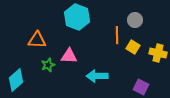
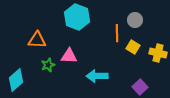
orange line: moved 2 px up
purple square: moved 1 px left; rotated 21 degrees clockwise
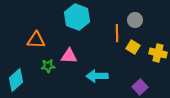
orange triangle: moved 1 px left
green star: moved 1 px down; rotated 16 degrees clockwise
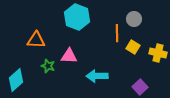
gray circle: moved 1 px left, 1 px up
green star: rotated 24 degrees clockwise
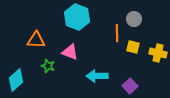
yellow square: rotated 16 degrees counterclockwise
pink triangle: moved 1 px right, 4 px up; rotated 18 degrees clockwise
purple square: moved 10 px left, 1 px up
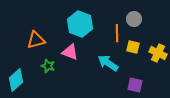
cyan hexagon: moved 3 px right, 7 px down
orange triangle: rotated 18 degrees counterclockwise
yellow cross: rotated 12 degrees clockwise
cyan arrow: moved 11 px right, 13 px up; rotated 35 degrees clockwise
purple square: moved 5 px right, 1 px up; rotated 35 degrees counterclockwise
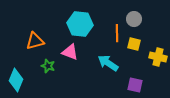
cyan hexagon: rotated 15 degrees counterclockwise
orange triangle: moved 1 px left, 1 px down
yellow square: moved 1 px right, 3 px up
yellow cross: moved 4 px down; rotated 12 degrees counterclockwise
cyan diamond: rotated 25 degrees counterclockwise
